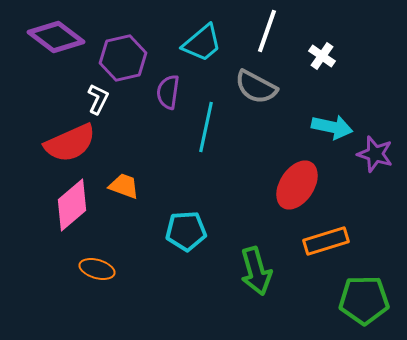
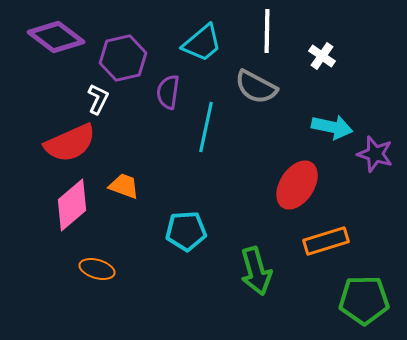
white line: rotated 18 degrees counterclockwise
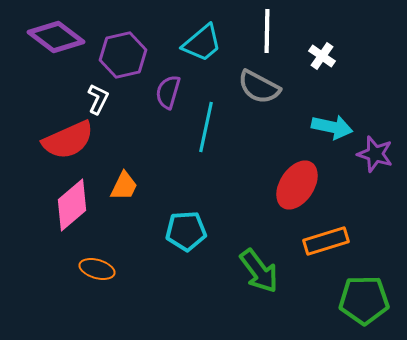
purple hexagon: moved 3 px up
gray semicircle: moved 3 px right
purple semicircle: rotated 8 degrees clockwise
red semicircle: moved 2 px left, 3 px up
orange trapezoid: rotated 96 degrees clockwise
green arrow: moved 3 px right; rotated 21 degrees counterclockwise
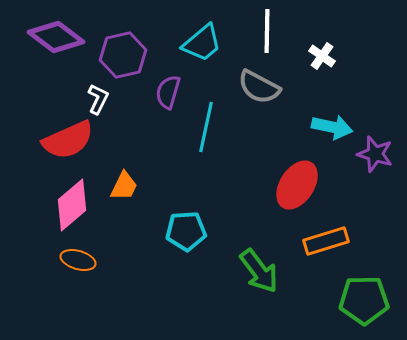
orange ellipse: moved 19 px left, 9 px up
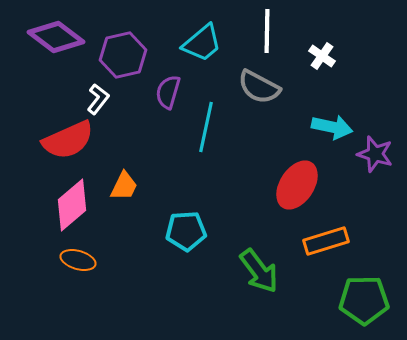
white L-shape: rotated 12 degrees clockwise
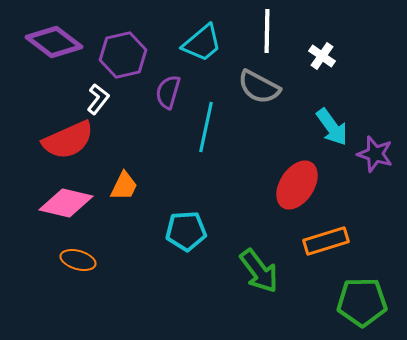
purple diamond: moved 2 px left, 5 px down
cyan arrow: rotated 42 degrees clockwise
pink diamond: moved 6 px left, 2 px up; rotated 54 degrees clockwise
green pentagon: moved 2 px left, 2 px down
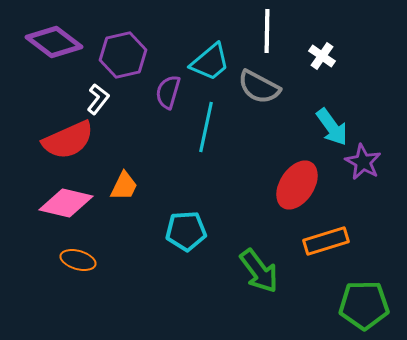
cyan trapezoid: moved 8 px right, 19 px down
purple star: moved 12 px left, 8 px down; rotated 12 degrees clockwise
green pentagon: moved 2 px right, 3 px down
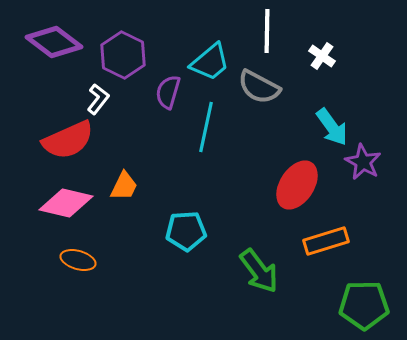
purple hexagon: rotated 21 degrees counterclockwise
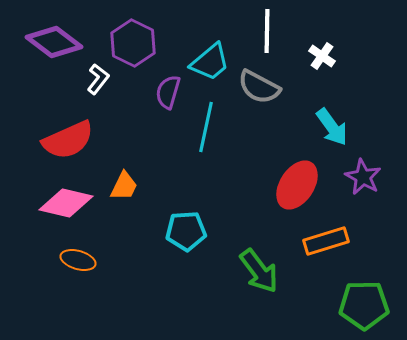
purple hexagon: moved 10 px right, 12 px up
white L-shape: moved 20 px up
purple star: moved 15 px down
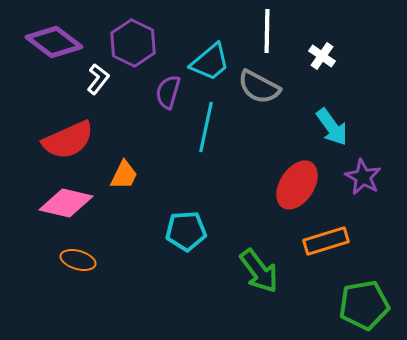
orange trapezoid: moved 11 px up
green pentagon: rotated 9 degrees counterclockwise
